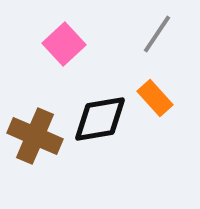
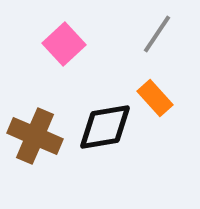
black diamond: moved 5 px right, 8 px down
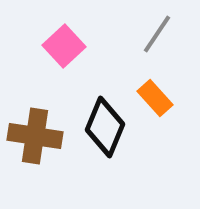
pink square: moved 2 px down
black diamond: rotated 58 degrees counterclockwise
brown cross: rotated 14 degrees counterclockwise
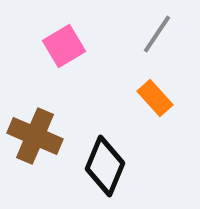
pink square: rotated 12 degrees clockwise
black diamond: moved 39 px down
brown cross: rotated 14 degrees clockwise
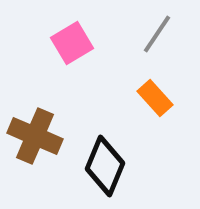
pink square: moved 8 px right, 3 px up
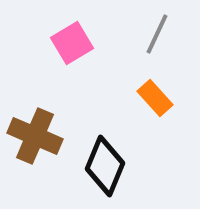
gray line: rotated 9 degrees counterclockwise
